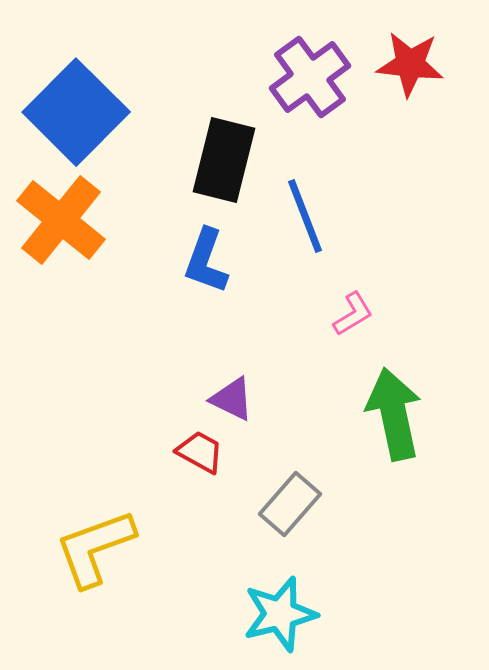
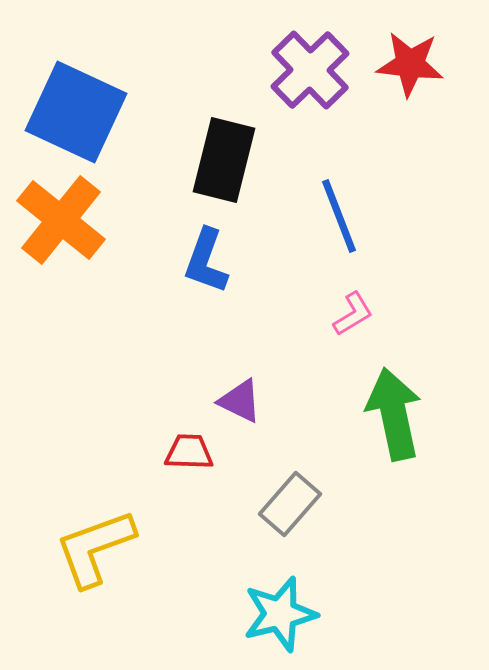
purple cross: moved 7 px up; rotated 8 degrees counterclockwise
blue square: rotated 20 degrees counterclockwise
blue line: moved 34 px right
purple triangle: moved 8 px right, 2 px down
red trapezoid: moved 11 px left; rotated 27 degrees counterclockwise
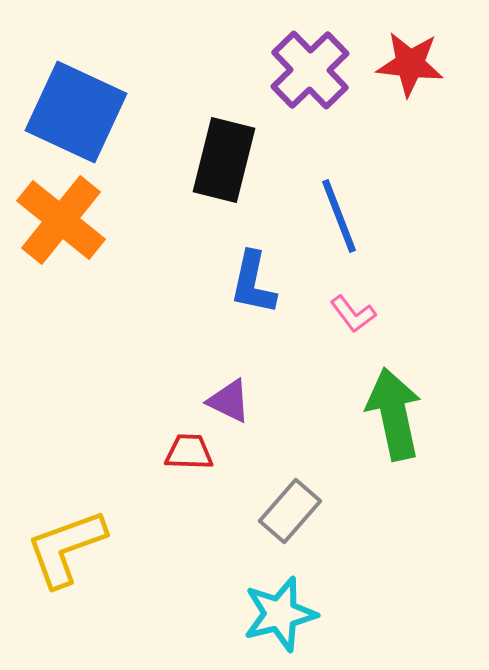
blue L-shape: moved 47 px right, 22 px down; rotated 8 degrees counterclockwise
pink L-shape: rotated 84 degrees clockwise
purple triangle: moved 11 px left
gray rectangle: moved 7 px down
yellow L-shape: moved 29 px left
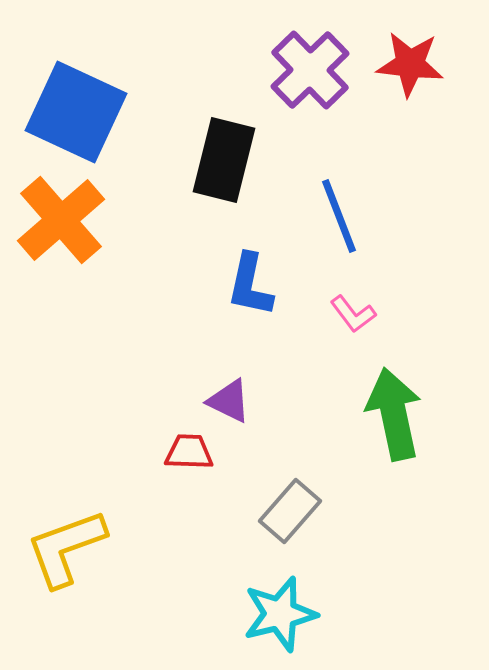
orange cross: rotated 10 degrees clockwise
blue L-shape: moved 3 px left, 2 px down
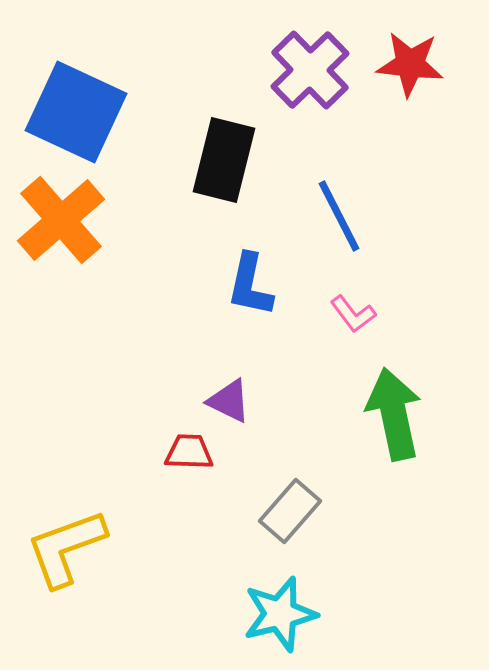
blue line: rotated 6 degrees counterclockwise
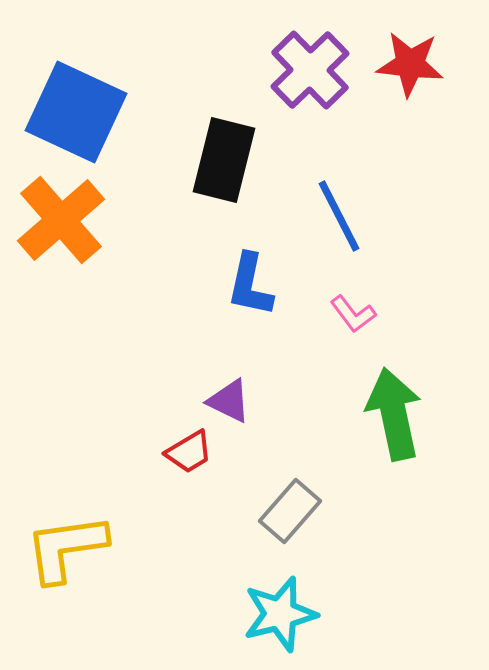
red trapezoid: rotated 147 degrees clockwise
yellow L-shape: rotated 12 degrees clockwise
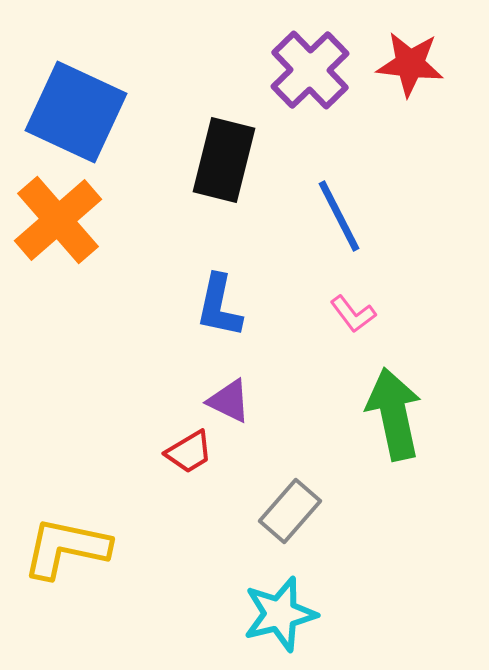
orange cross: moved 3 px left
blue L-shape: moved 31 px left, 21 px down
yellow L-shape: rotated 20 degrees clockwise
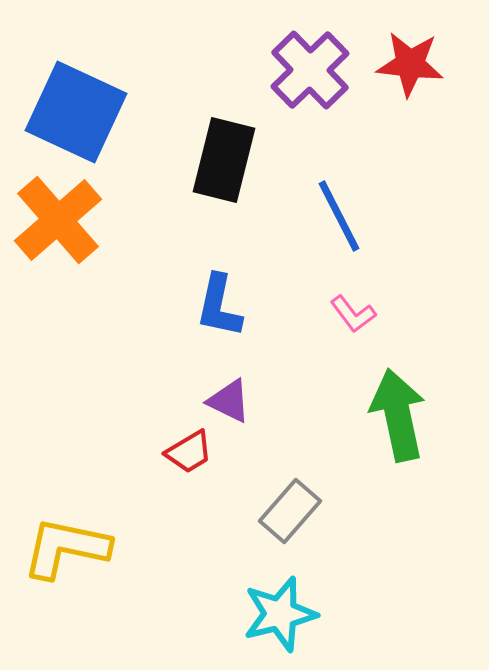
green arrow: moved 4 px right, 1 px down
